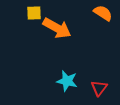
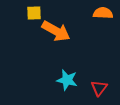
orange semicircle: rotated 30 degrees counterclockwise
orange arrow: moved 1 px left, 3 px down
cyan star: moved 1 px up
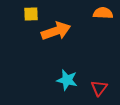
yellow square: moved 3 px left, 1 px down
orange arrow: rotated 48 degrees counterclockwise
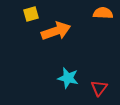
yellow square: rotated 14 degrees counterclockwise
cyan star: moved 1 px right, 2 px up
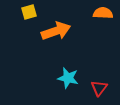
yellow square: moved 2 px left, 2 px up
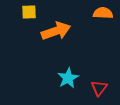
yellow square: rotated 14 degrees clockwise
cyan star: rotated 30 degrees clockwise
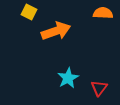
yellow square: rotated 28 degrees clockwise
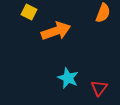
orange semicircle: rotated 108 degrees clockwise
cyan star: rotated 20 degrees counterclockwise
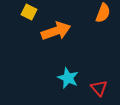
red triangle: rotated 18 degrees counterclockwise
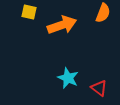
yellow square: rotated 14 degrees counterclockwise
orange arrow: moved 6 px right, 6 px up
red triangle: rotated 12 degrees counterclockwise
